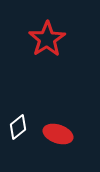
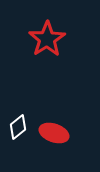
red ellipse: moved 4 px left, 1 px up
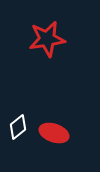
red star: rotated 24 degrees clockwise
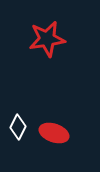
white diamond: rotated 25 degrees counterclockwise
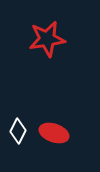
white diamond: moved 4 px down
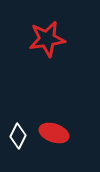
white diamond: moved 5 px down
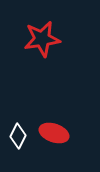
red star: moved 5 px left
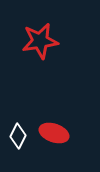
red star: moved 2 px left, 2 px down
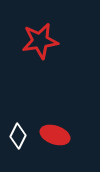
red ellipse: moved 1 px right, 2 px down
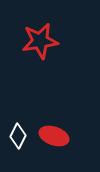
red ellipse: moved 1 px left, 1 px down
